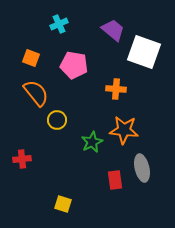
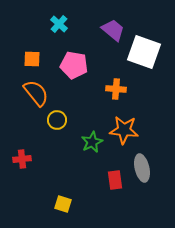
cyan cross: rotated 24 degrees counterclockwise
orange square: moved 1 px right, 1 px down; rotated 18 degrees counterclockwise
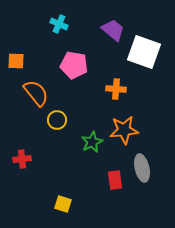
cyan cross: rotated 18 degrees counterclockwise
orange square: moved 16 px left, 2 px down
orange star: rotated 12 degrees counterclockwise
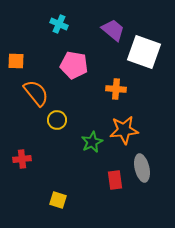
yellow square: moved 5 px left, 4 px up
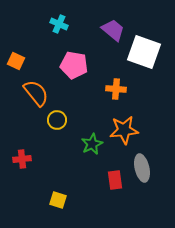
orange square: rotated 24 degrees clockwise
green star: moved 2 px down
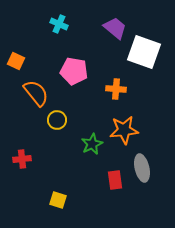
purple trapezoid: moved 2 px right, 2 px up
pink pentagon: moved 6 px down
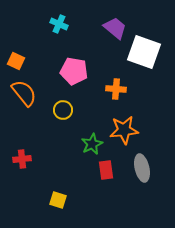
orange semicircle: moved 12 px left
yellow circle: moved 6 px right, 10 px up
red rectangle: moved 9 px left, 10 px up
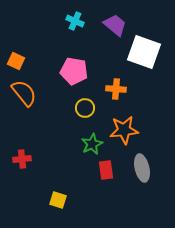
cyan cross: moved 16 px right, 3 px up
purple trapezoid: moved 3 px up
yellow circle: moved 22 px right, 2 px up
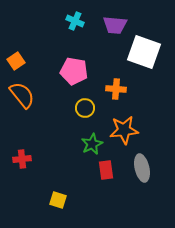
purple trapezoid: rotated 145 degrees clockwise
orange square: rotated 30 degrees clockwise
orange semicircle: moved 2 px left, 2 px down
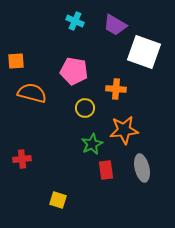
purple trapezoid: rotated 25 degrees clockwise
orange square: rotated 30 degrees clockwise
orange semicircle: moved 10 px right, 2 px up; rotated 36 degrees counterclockwise
